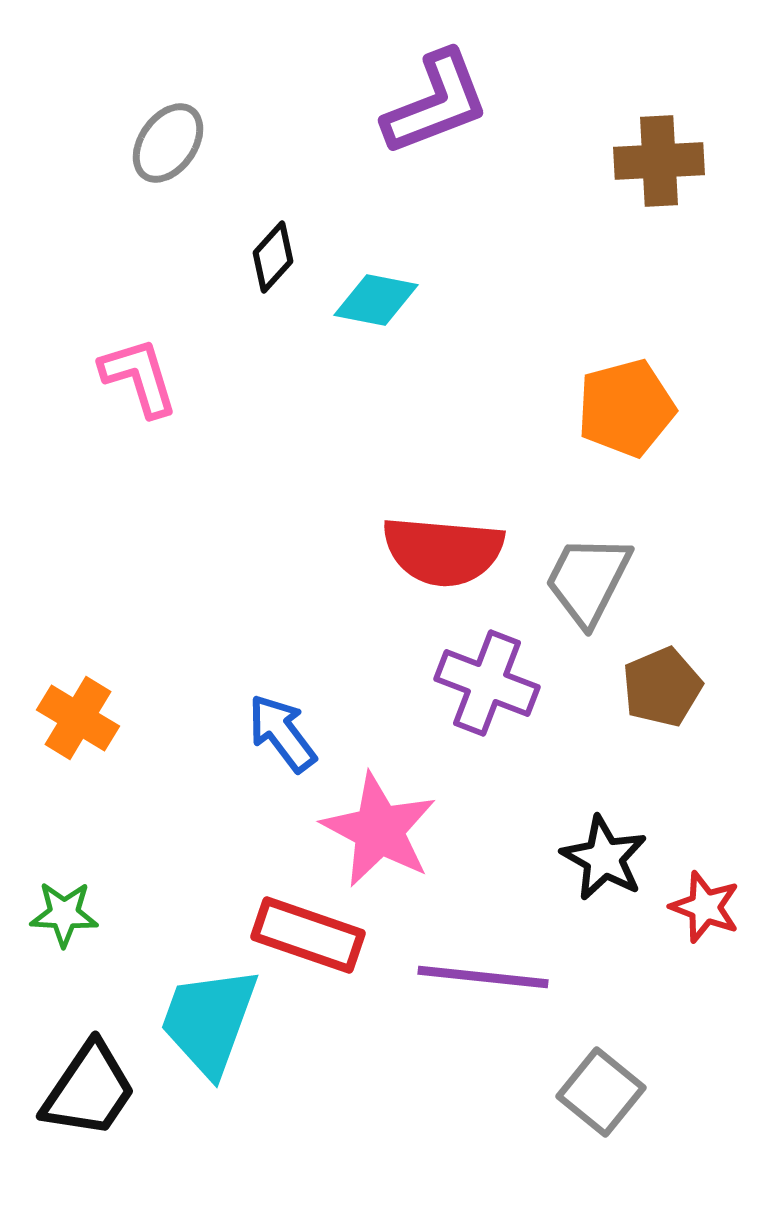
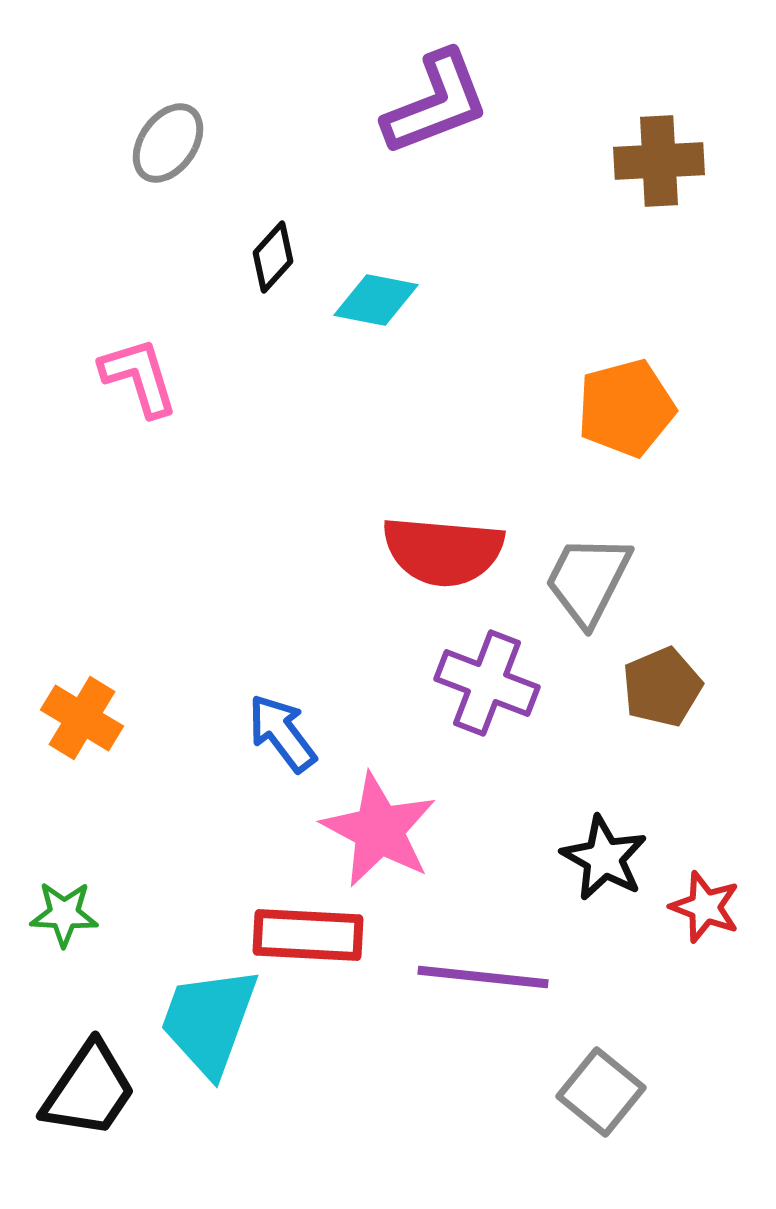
orange cross: moved 4 px right
red rectangle: rotated 16 degrees counterclockwise
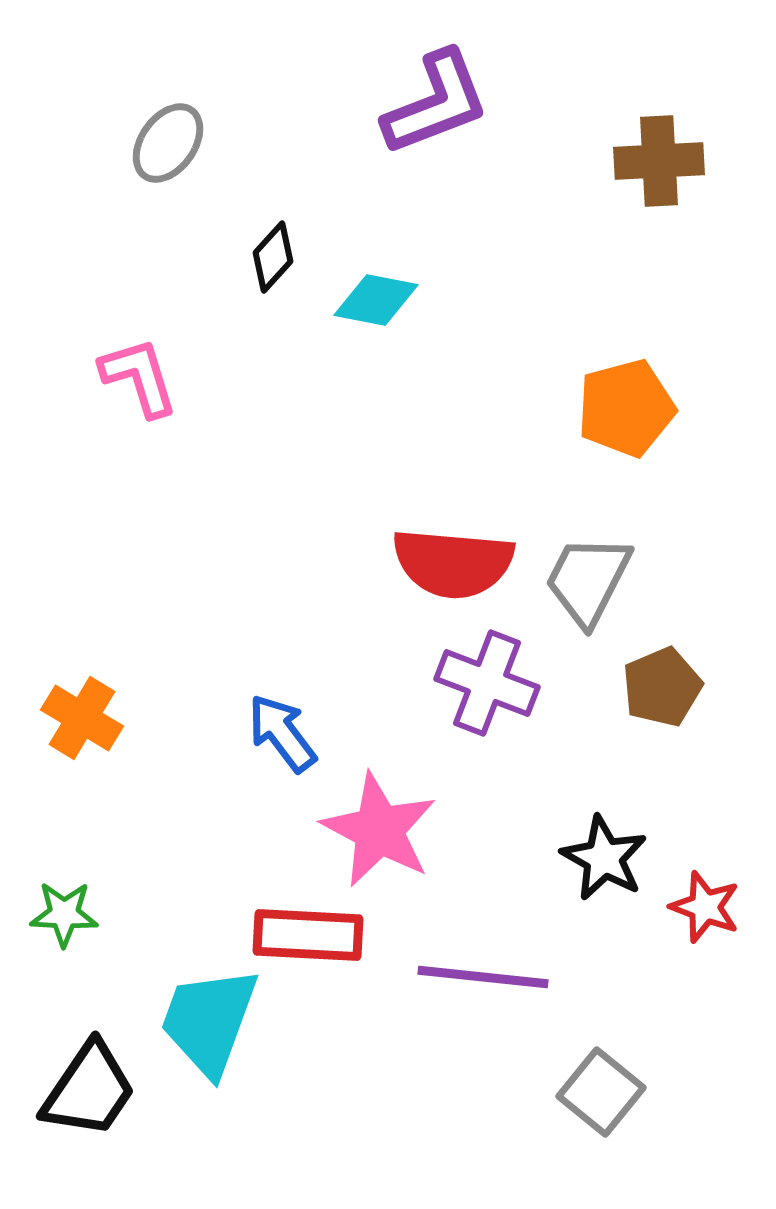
red semicircle: moved 10 px right, 12 px down
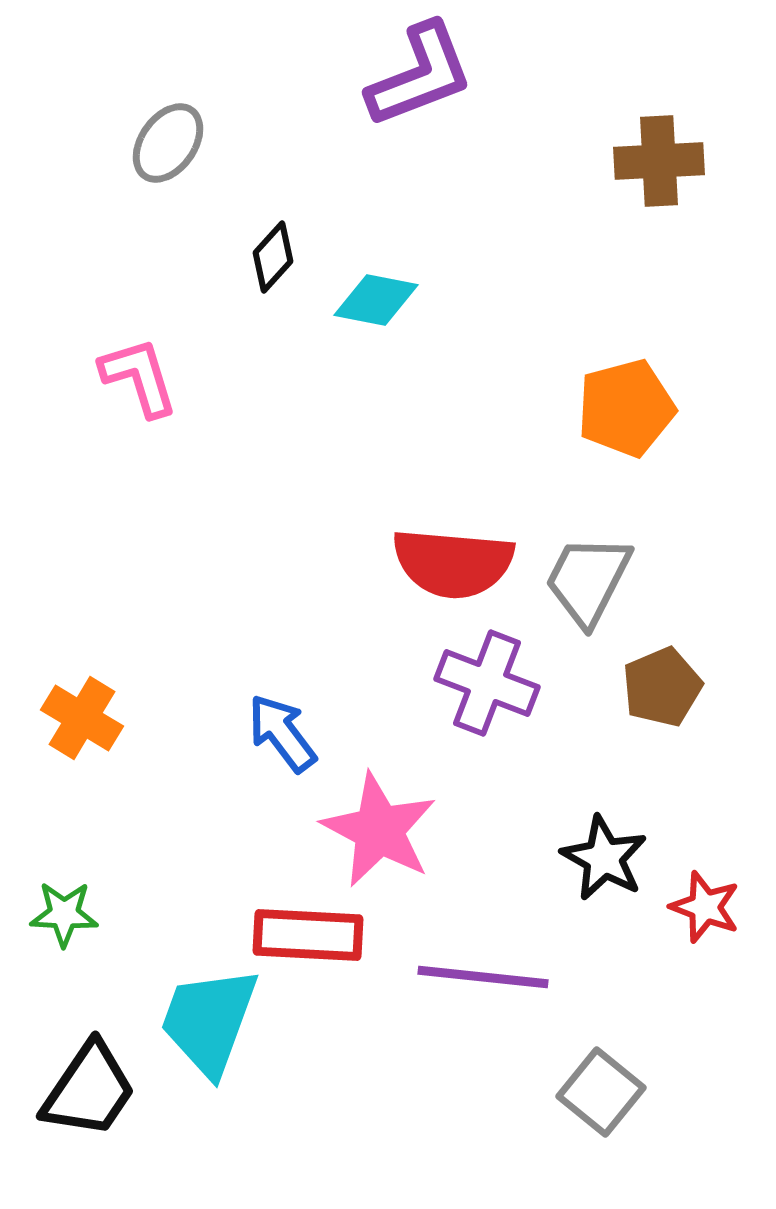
purple L-shape: moved 16 px left, 28 px up
